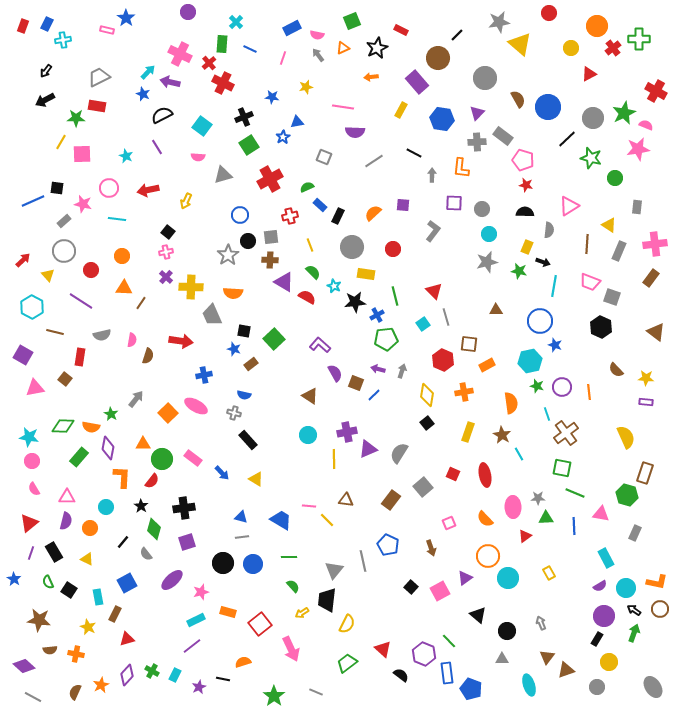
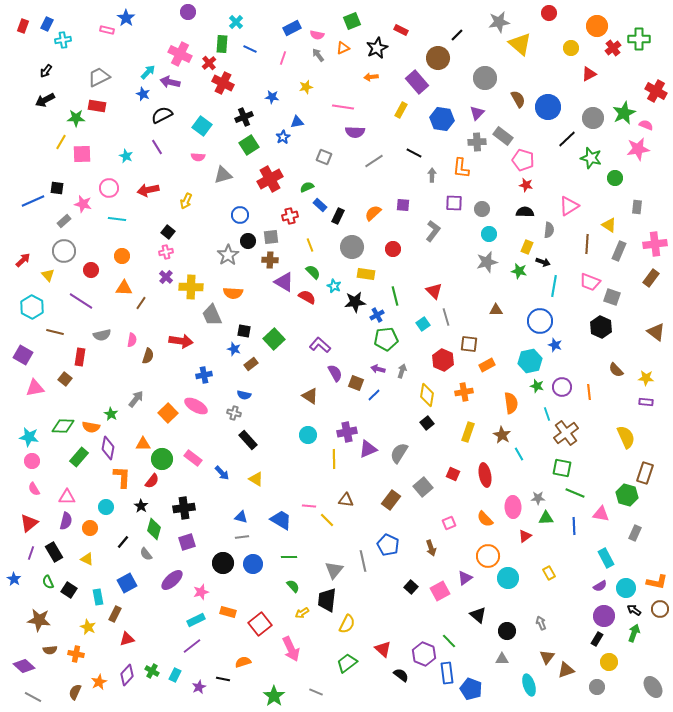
orange star at (101, 685): moved 2 px left, 3 px up
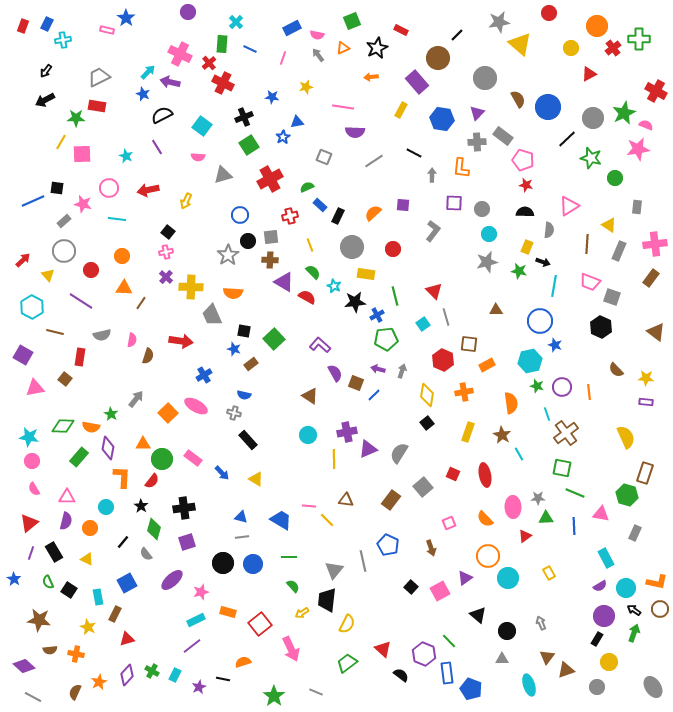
blue cross at (204, 375): rotated 21 degrees counterclockwise
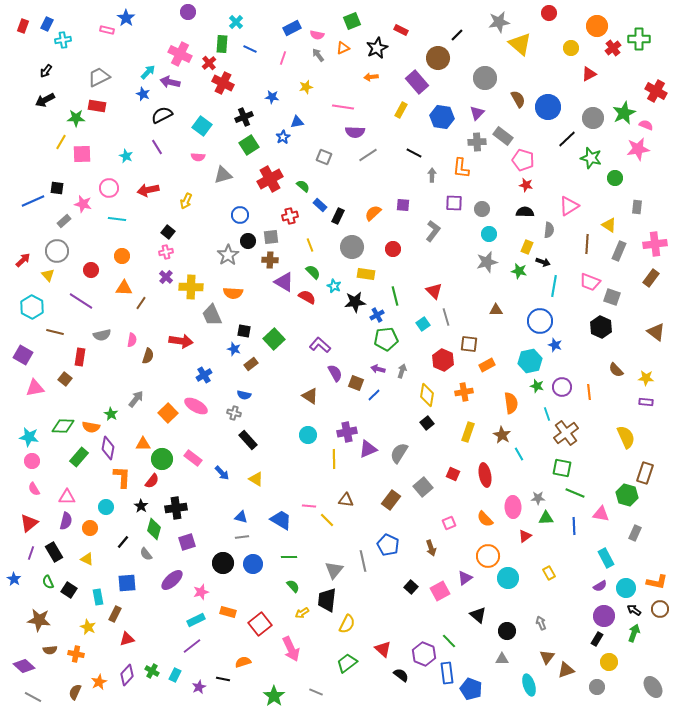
blue hexagon at (442, 119): moved 2 px up
gray line at (374, 161): moved 6 px left, 6 px up
green semicircle at (307, 187): moved 4 px left, 1 px up; rotated 64 degrees clockwise
gray circle at (64, 251): moved 7 px left
black cross at (184, 508): moved 8 px left
blue square at (127, 583): rotated 24 degrees clockwise
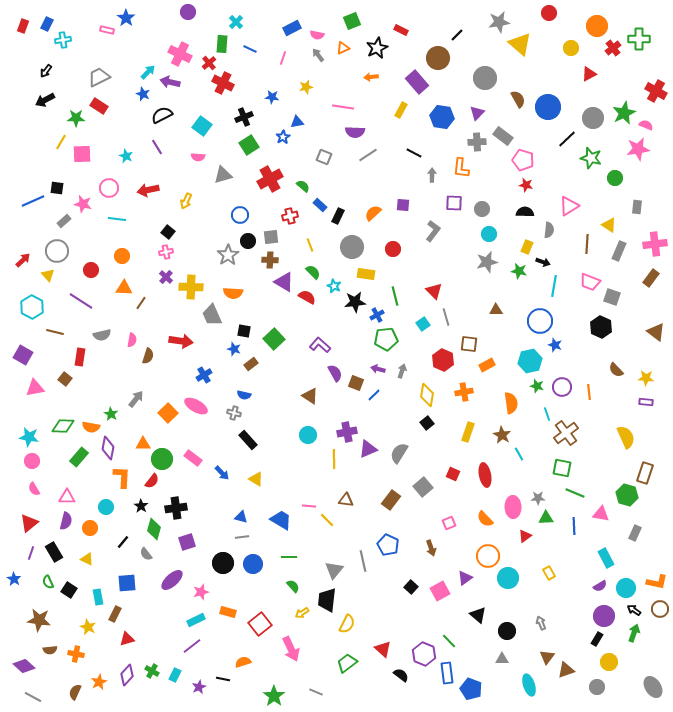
red rectangle at (97, 106): moved 2 px right; rotated 24 degrees clockwise
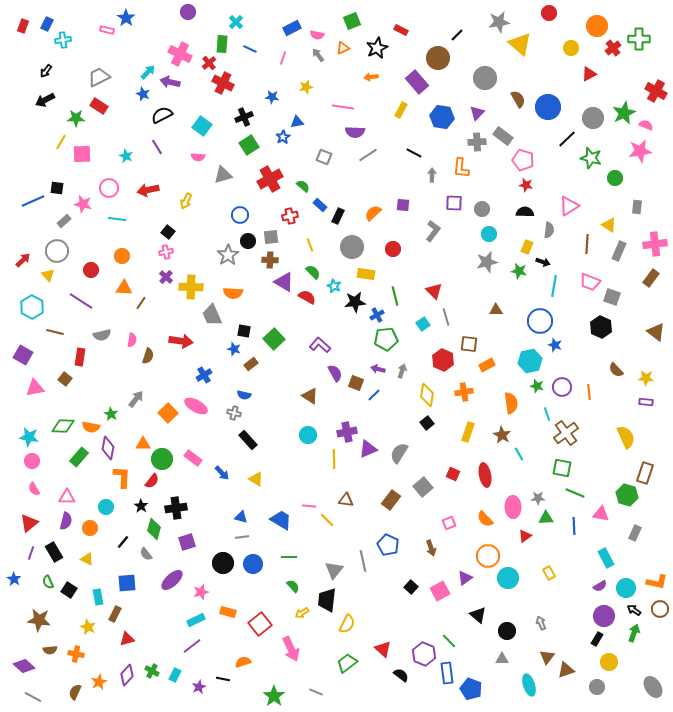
pink star at (638, 149): moved 2 px right, 2 px down
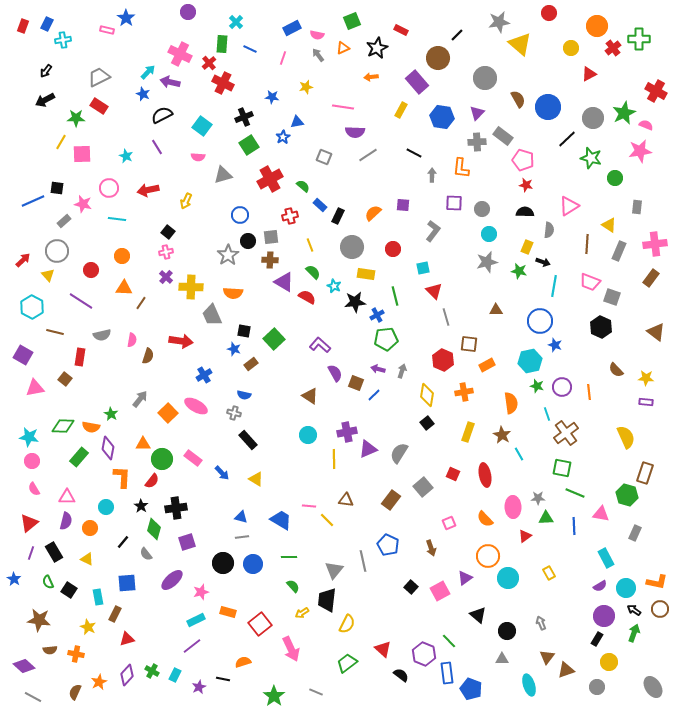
cyan square at (423, 324): moved 56 px up; rotated 24 degrees clockwise
gray arrow at (136, 399): moved 4 px right
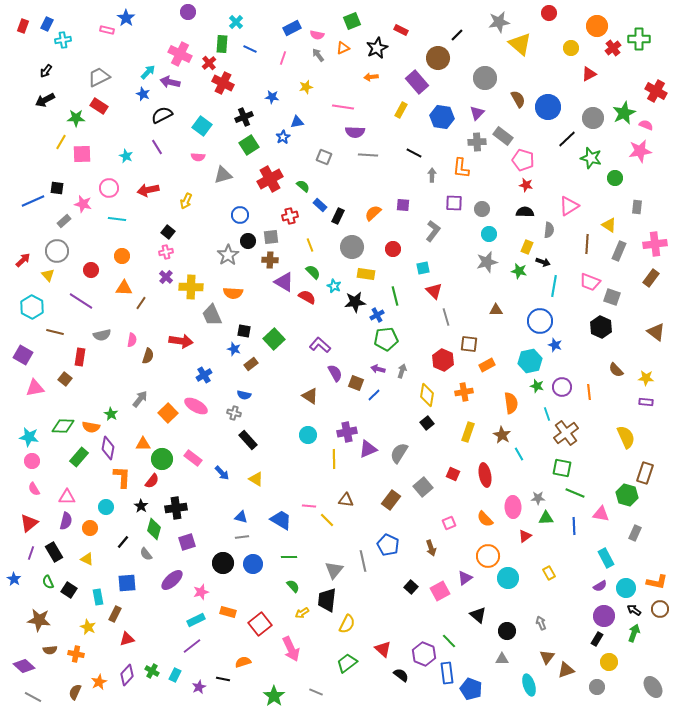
gray line at (368, 155): rotated 36 degrees clockwise
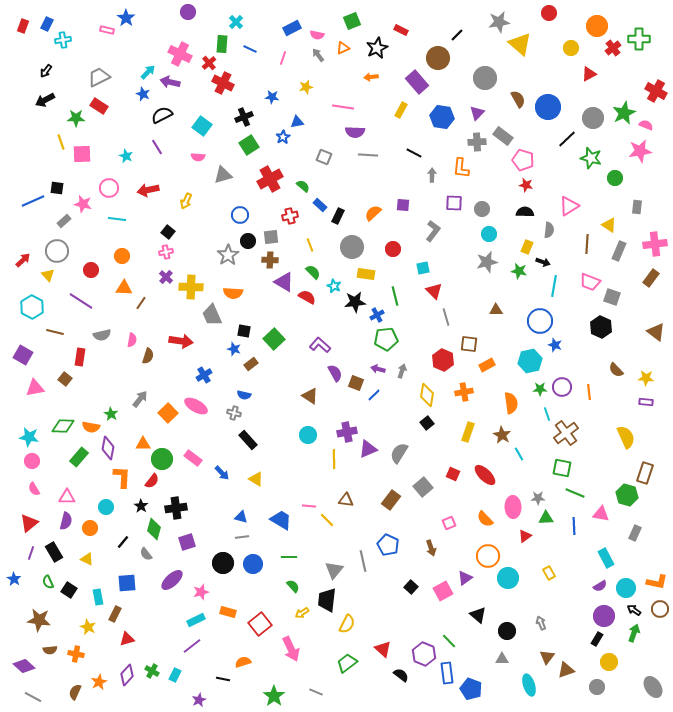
yellow line at (61, 142): rotated 49 degrees counterclockwise
green star at (537, 386): moved 3 px right, 3 px down; rotated 16 degrees counterclockwise
red ellipse at (485, 475): rotated 35 degrees counterclockwise
pink square at (440, 591): moved 3 px right
purple star at (199, 687): moved 13 px down
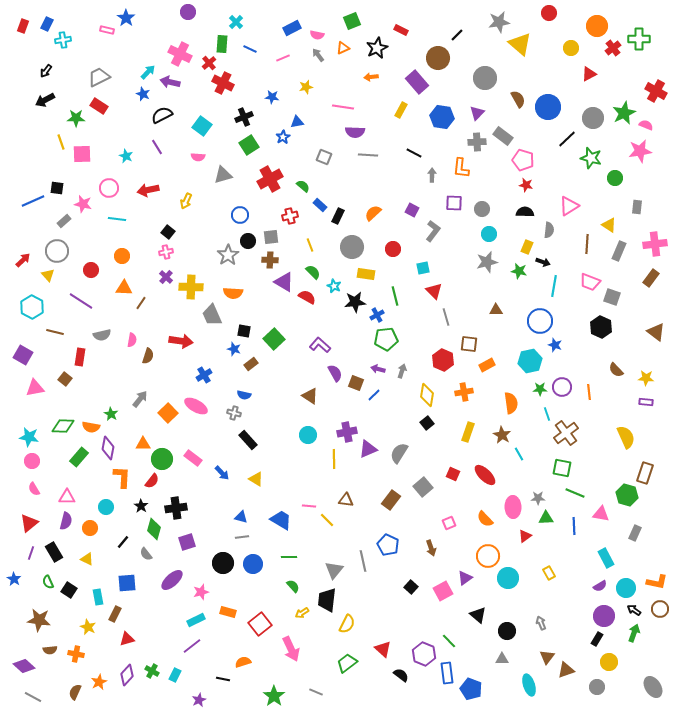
pink line at (283, 58): rotated 48 degrees clockwise
purple square at (403, 205): moved 9 px right, 5 px down; rotated 24 degrees clockwise
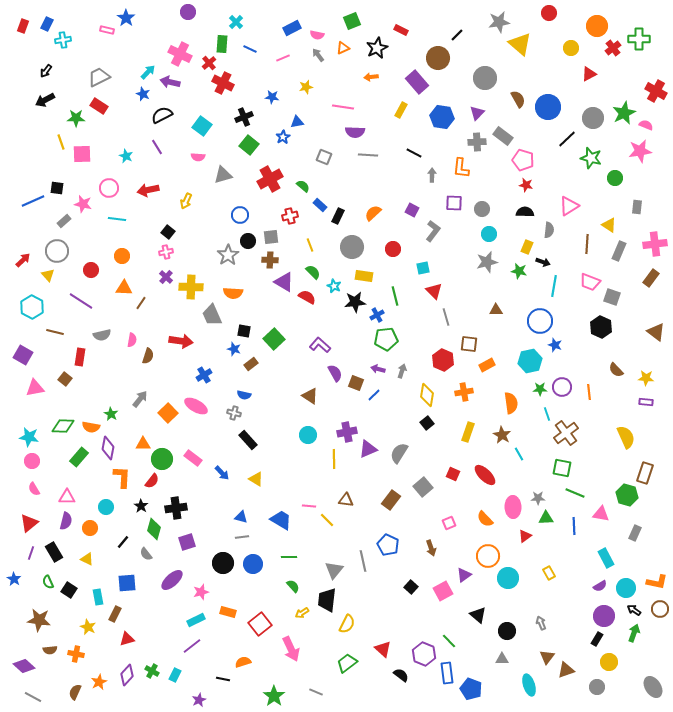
green square at (249, 145): rotated 18 degrees counterclockwise
yellow rectangle at (366, 274): moved 2 px left, 2 px down
purple triangle at (465, 578): moved 1 px left, 3 px up
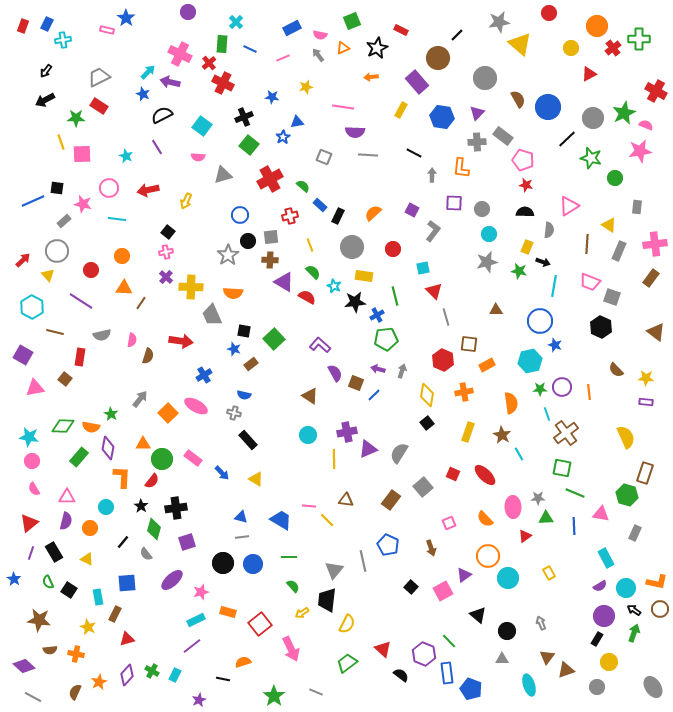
pink semicircle at (317, 35): moved 3 px right
